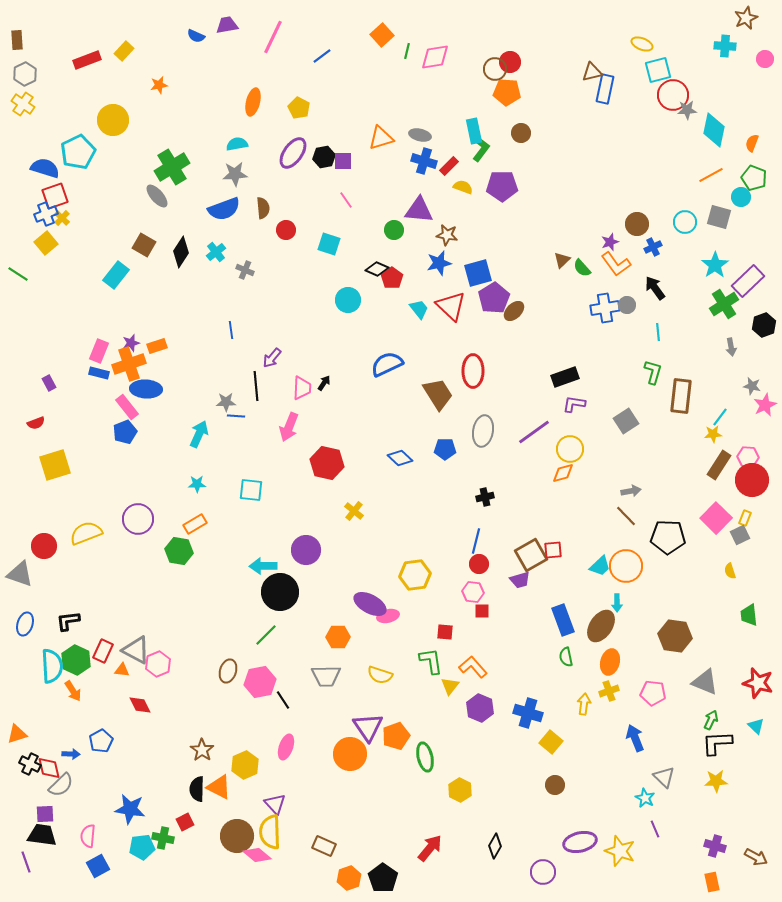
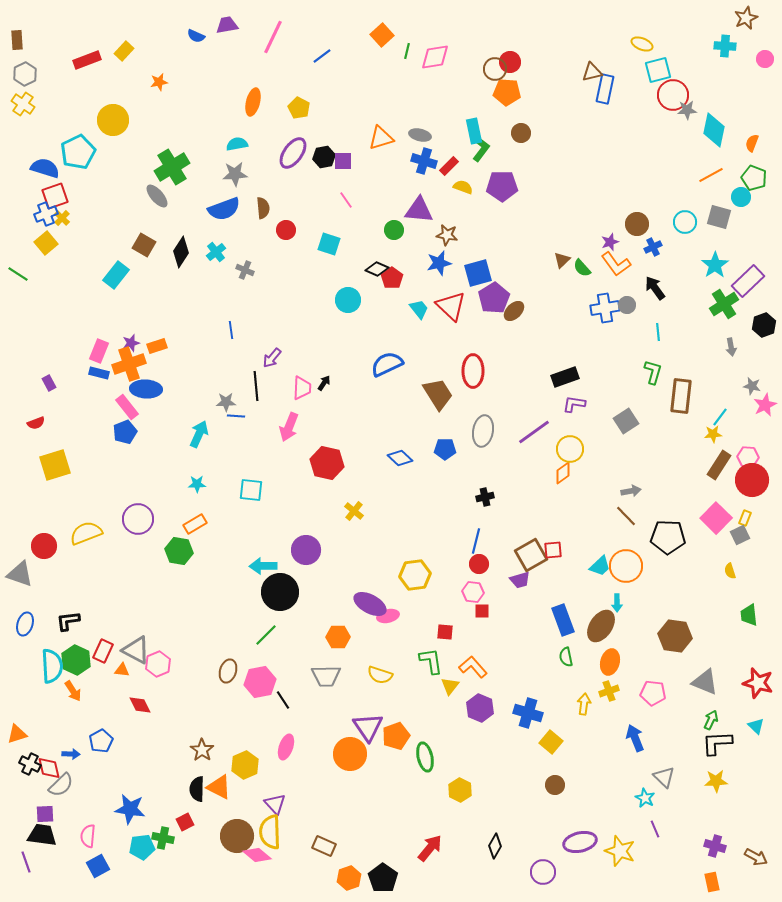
orange star at (159, 85): moved 3 px up
orange diamond at (563, 473): rotated 20 degrees counterclockwise
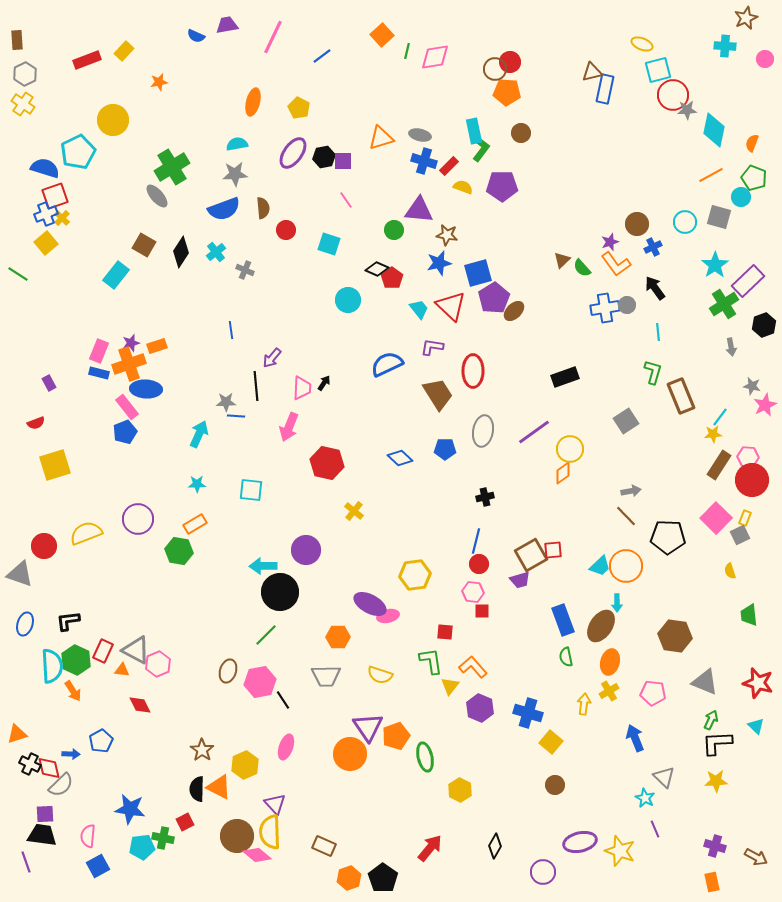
brown rectangle at (681, 396): rotated 28 degrees counterclockwise
purple L-shape at (574, 404): moved 142 px left, 57 px up
yellow cross at (609, 691): rotated 12 degrees counterclockwise
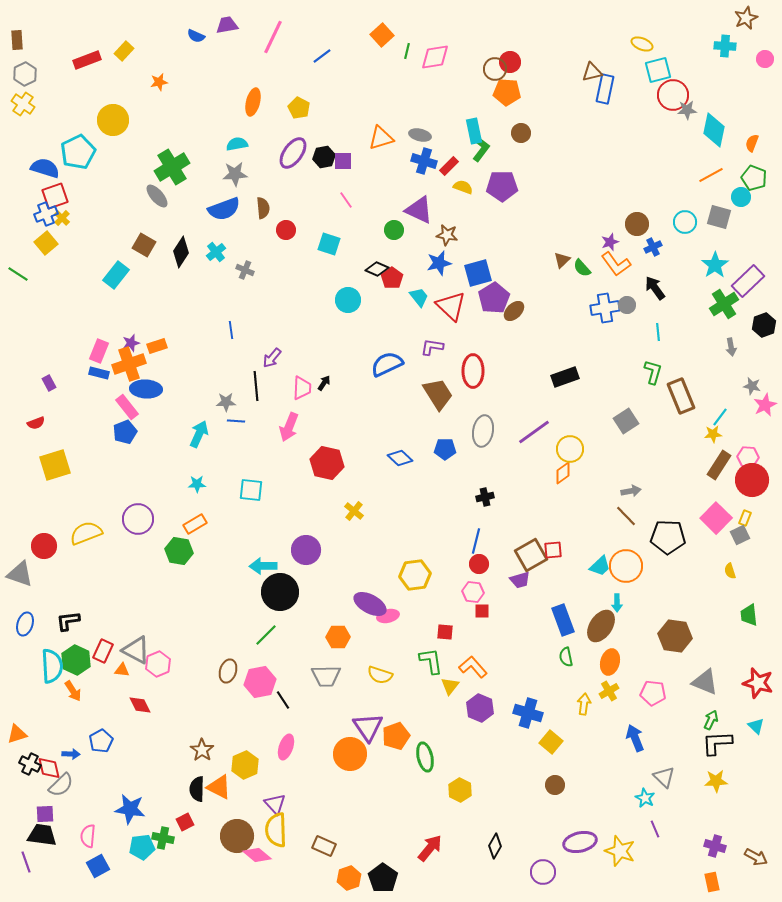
purple triangle at (419, 210): rotated 20 degrees clockwise
cyan trapezoid at (419, 309): moved 12 px up
blue line at (236, 416): moved 5 px down
yellow semicircle at (270, 832): moved 6 px right, 2 px up
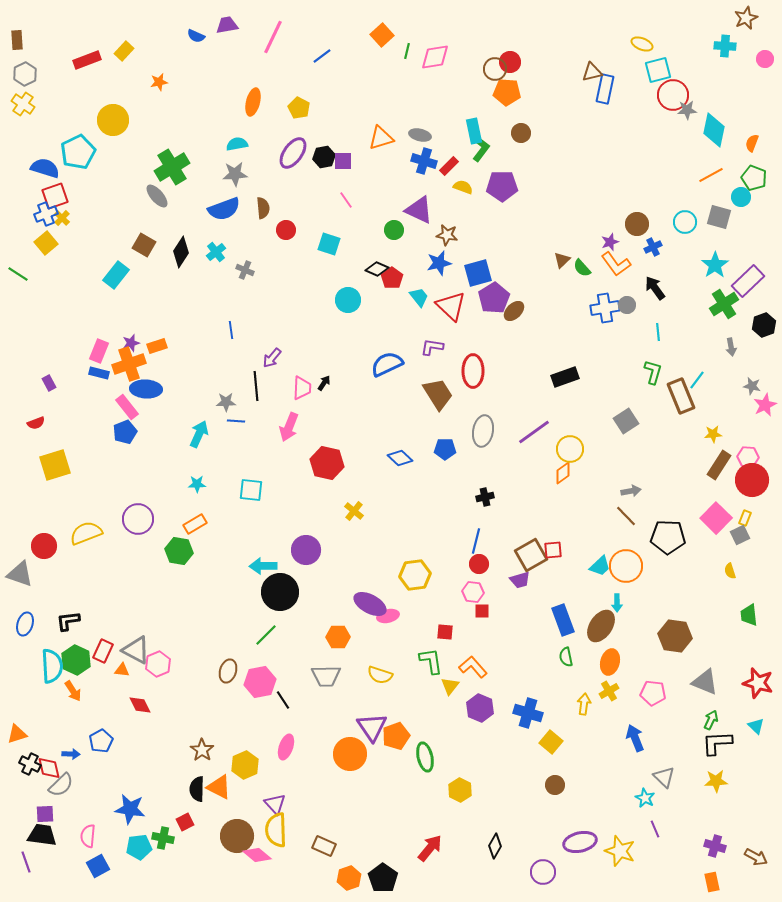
cyan line at (720, 417): moved 23 px left, 37 px up
purple triangle at (368, 727): moved 4 px right
cyan pentagon at (142, 847): moved 3 px left
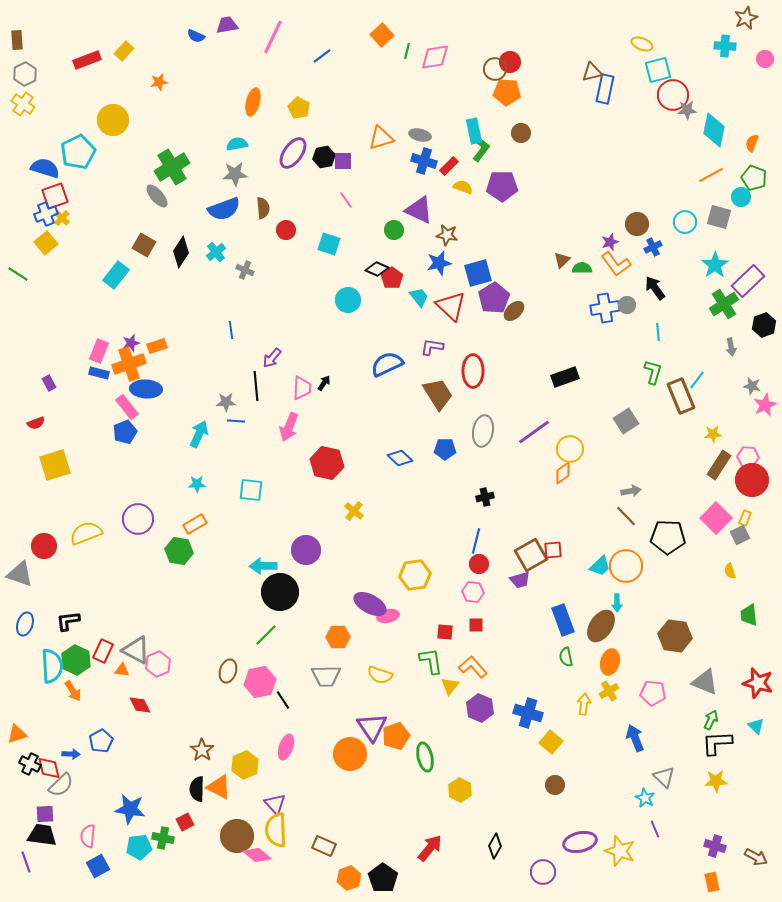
green semicircle at (582, 268): rotated 132 degrees clockwise
red square at (482, 611): moved 6 px left, 14 px down
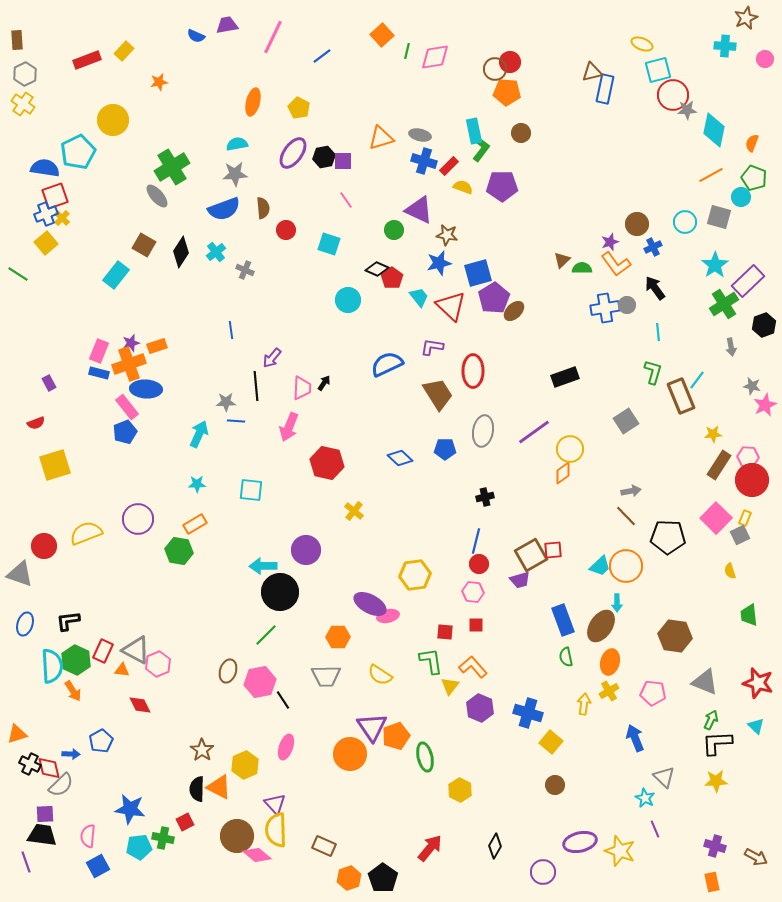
blue semicircle at (45, 168): rotated 8 degrees counterclockwise
yellow semicircle at (380, 675): rotated 15 degrees clockwise
